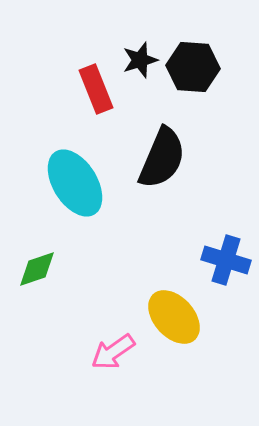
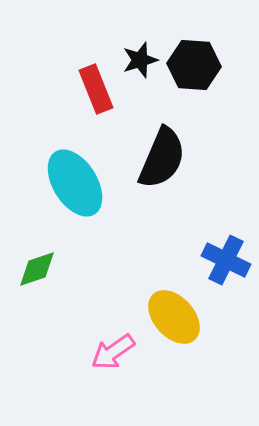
black hexagon: moved 1 px right, 2 px up
blue cross: rotated 9 degrees clockwise
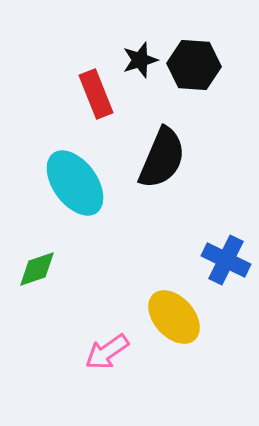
red rectangle: moved 5 px down
cyan ellipse: rotated 4 degrees counterclockwise
pink arrow: moved 6 px left
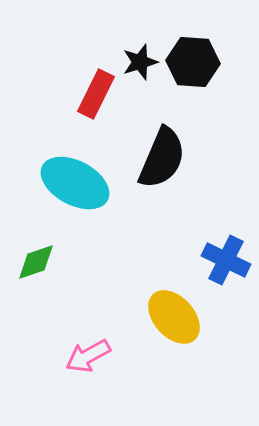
black star: moved 2 px down
black hexagon: moved 1 px left, 3 px up
red rectangle: rotated 48 degrees clockwise
cyan ellipse: rotated 26 degrees counterclockwise
green diamond: moved 1 px left, 7 px up
pink arrow: moved 19 px left, 4 px down; rotated 6 degrees clockwise
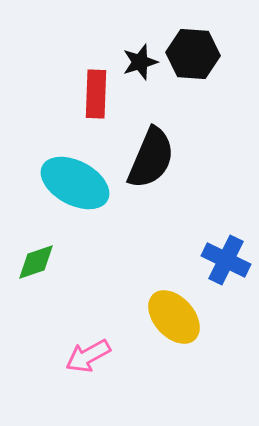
black hexagon: moved 8 px up
red rectangle: rotated 24 degrees counterclockwise
black semicircle: moved 11 px left
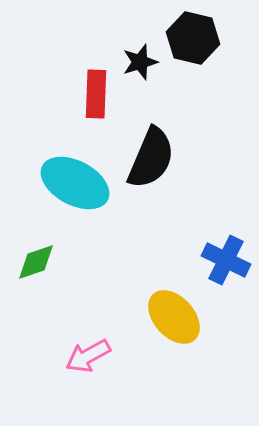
black hexagon: moved 16 px up; rotated 9 degrees clockwise
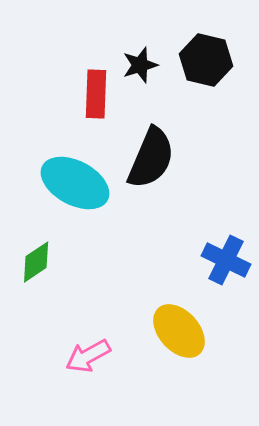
black hexagon: moved 13 px right, 22 px down
black star: moved 3 px down
green diamond: rotated 15 degrees counterclockwise
yellow ellipse: moved 5 px right, 14 px down
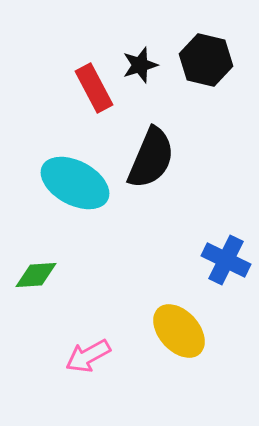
red rectangle: moved 2 px left, 6 px up; rotated 30 degrees counterclockwise
green diamond: moved 13 px down; rotated 30 degrees clockwise
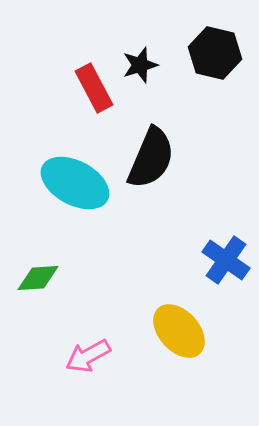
black hexagon: moved 9 px right, 7 px up
blue cross: rotated 9 degrees clockwise
green diamond: moved 2 px right, 3 px down
